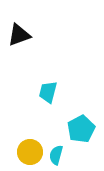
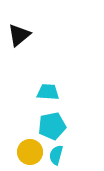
black triangle: rotated 20 degrees counterclockwise
cyan trapezoid: rotated 80 degrees clockwise
cyan pentagon: moved 29 px left, 3 px up; rotated 16 degrees clockwise
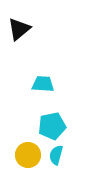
black triangle: moved 6 px up
cyan trapezoid: moved 5 px left, 8 px up
yellow circle: moved 2 px left, 3 px down
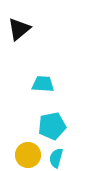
cyan semicircle: moved 3 px down
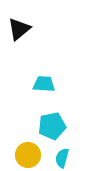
cyan trapezoid: moved 1 px right
cyan semicircle: moved 6 px right
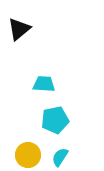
cyan pentagon: moved 3 px right, 6 px up
cyan semicircle: moved 2 px left, 1 px up; rotated 18 degrees clockwise
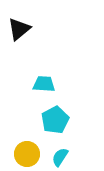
cyan pentagon: rotated 16 degrees counterclockwise
yellow circle: moved 1 px left, 1 px up
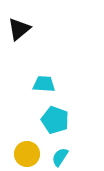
cyan pentagon: rotated 24 degrees counterclockwise
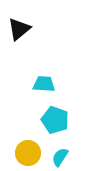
yellow circle: moved 1 px right, 1 px up
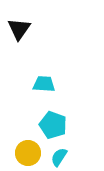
black triangle: rotated 15 degrees counterclockwise
cyan pentagon: moved 2 px left, 5 px down
cyan semicircle: moved 1 px left
